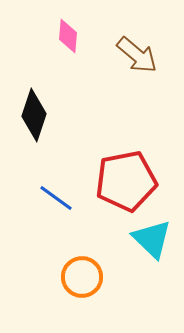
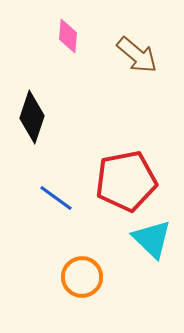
black diamond: moved 2 px left, 2 px down
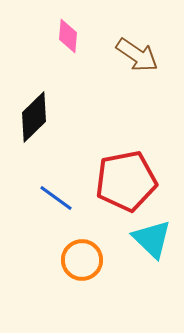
brown arrow: rotated 6 degrees counterclockwise
black diamond: moved 2 px right; rotated 27 degrees clockwise
orange circle: moved 17 px up
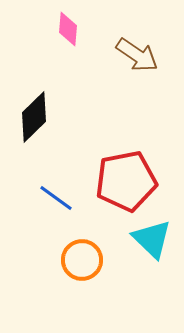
pink diamond: moved 7 px up
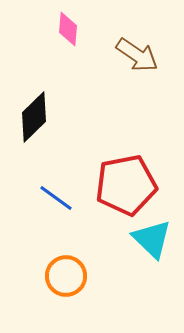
red pentagon: moved 4 px down
orange circle: moved 16 px left, 16 px down
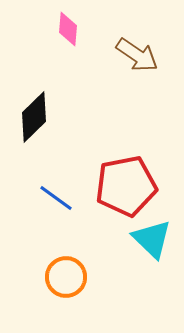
red pentagon: moved 1 px down
orange circle: moved 1 px down
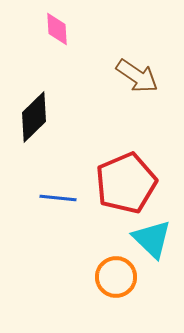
pink diamond: moved 11 px left; rotated 8 degrees counterclockwise
brown arrow: moved 21 px down
red pentagon: moved 3 px up; rotated 12 degrees counterclockwise
blue line: moved 2 px right; rotated 30 degrees counterclockwise
orange circle: moved 50 px right
